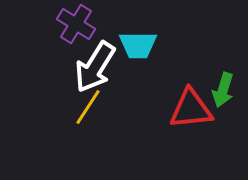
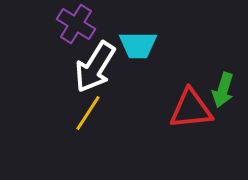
yellow line: moved 6 px down
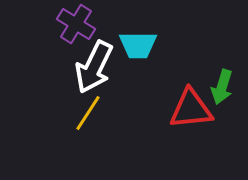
white arrow: moved 1 px left; rotated 6 degrees counterclockwise
green arrow: moved 1 px left, 3 px up
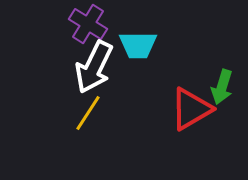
purple cross: moved 12 px right
red triangle: rotated 24 degrees counterclockwise
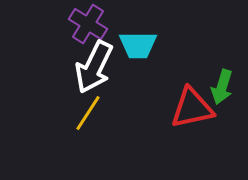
red triangle: moved 1 px right, 1 px up; rotated 18 degrees clockwise
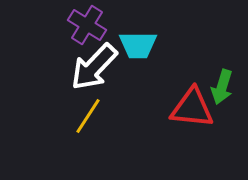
purple cross: moved 1 px left, 1 px down
white arrow: rotated 18 degrees clockwise
red triangle: rotated 18 degrees clockwise
yellow line: moved 3 px down
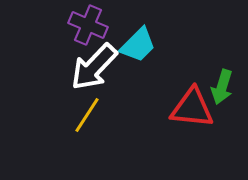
purple cross: moved 1 px right; rotated 9 degrees counterclockwise
cyan trapezoid: rotated 45 degrees counterclockwise
yellow line: moved 1 px left, 1 px up
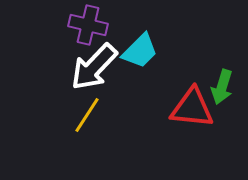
purple cross: rotated 9 degrees counterclockwise
cyan trapezoid: moved 2 px right, 6 px down
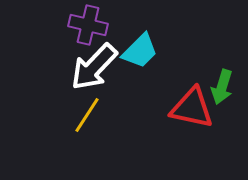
red triangle: rotated 6 degrees clockwise
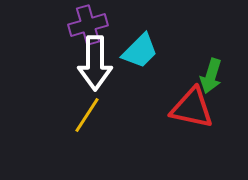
purple cross: rotated 30 degrees counterclockwise
white arrow: moved 1 px right, 4 px up; rotated 44 degrees counterclockwise
green arrow: moved 11 px left, 11 px up
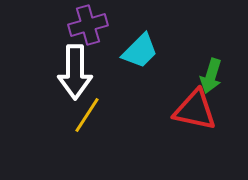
white arrow: moved 20 px left, 9 px down
red triangle: moved 3 px right, 2 px down
